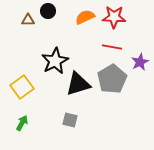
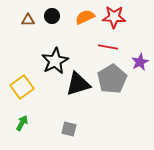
black circle: moved 4 px right, 5 px down
red line: moved 4 px left
gray square: moved 1 px left, 9 px down
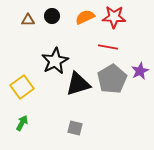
purple star: moved 9 px down
gray square: moved 6 px right, 1 px up
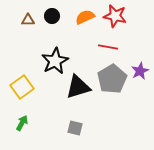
red star: moved 1 px right, 1 px up; rotated 10 degrees clockwise
black triangle: moved 3 px down
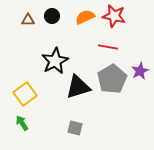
red star: moved 1 px left
yellow square: moved 3 px right, 7 px down
green arrow: rotated 63 degrees counterclockwise
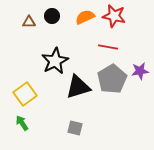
brown triangle: moved 1 px right, 2 px down
purple star: rotated 18 degrees clockwise
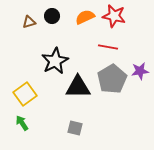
brown triangle: rotated 16 degrees counterclockwise
black triangle: rotated 16 degrees clockwise
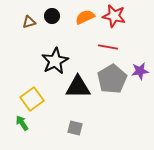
yellow square: moved 7 px right, 5 px down
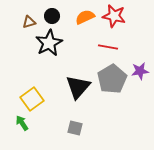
black star: moved 6 px left, 18 px up
black triangle: rotated 48 degrees counterclockwise
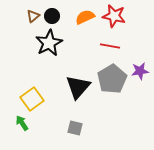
brown triangle: moved 4 px right, 6 px up; rotated 24 degrees counterclockwise
red line: moved 2 px right, 1 px up
